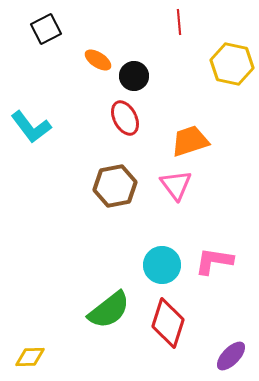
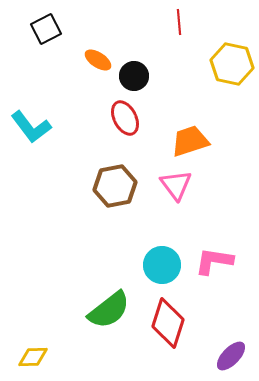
yellow diamond: moved 3 px right
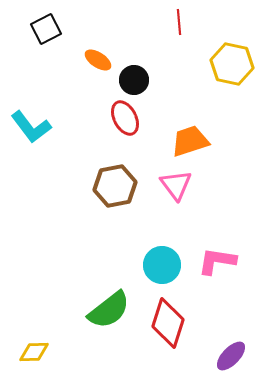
black circle: moved 4 px down
pink L-shape: moved 3 px right
yellow diamond: moved 1 px right, 5 px up
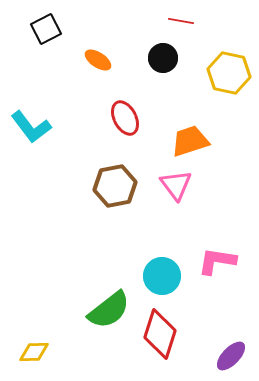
red line: moved 2 px right, 1 px up; rotated 75 degrees counterclockwise
yellow hexagon: moved 3 px left, 9 px down
black circle: moved 29 px right, 22 px up
cyan circle: moved 11 px down
red diamond: moved 8 px left, 11 px down
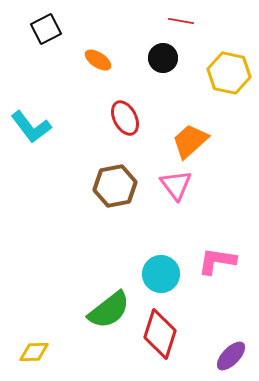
orange trapezoid: rotated 24 degrees counterclockwise
cyan circle: moved 1 px left, 2 px up
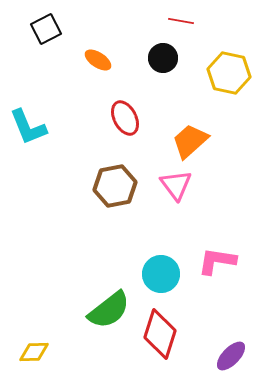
cyan L-shape: moved 3 px left; rotated 15 degrees clockwise
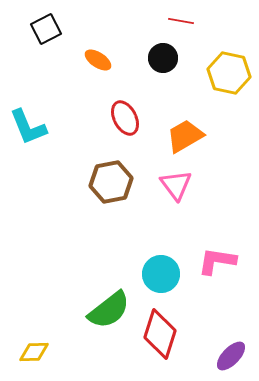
orange trapezoid: moved 5 px left, 5 px up; rotated 12 degrees clockwise
brown hexagon: moved 4 px left, 4 px up
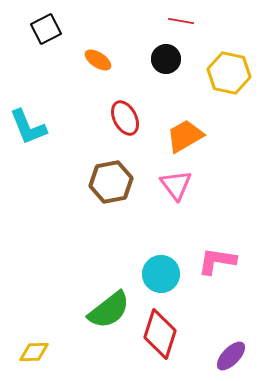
black circle: moved 3 px right, 1 px down
